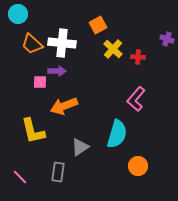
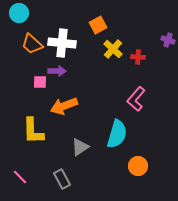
cyan circle: moved 1 px right, 1 px up
purple cross: moved 1 px right, 1 px down
yellow L-shape: rotated 12 degrees clockwise
gray rectangle: moved 4 px right, 7 px down; rotated 36 degrees counterclockwise
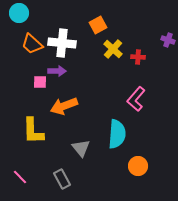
cyan semicircle: rotated 12 degrees counterclockwise
gray triangle: moved 1 px right, 1 px down; rotated 36 degrees counterclockwise
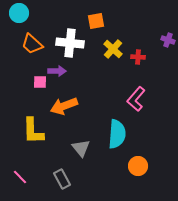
orange square: moved 2 px left, 4 px up; rotated 18 degrees clockwise
white cross: moved 8 px right
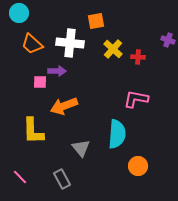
pink L-shape: rotated 60 degrees clockwise
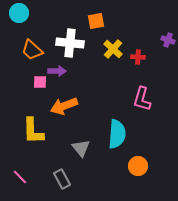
orange trapezoid: moved 6 px down
pink L-shape: moved 6 px right; rotated 85 degrees counterclockwise
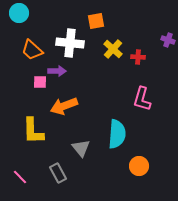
orange circle: moved 1 px right
gray rectangle: moved 4 px left, 6 px up
